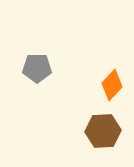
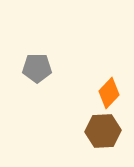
orange diamond: moved 3 px left, 8 px down
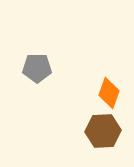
orange diamond: rotated 24 degrees counterclockwise
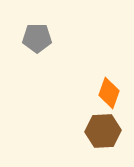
gray pentagon: moved 30 px up
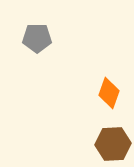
brown hexagon: moved 10 px right, 13 px down
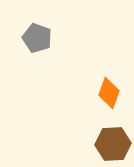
gray pentagon: rotated 20 degrees clockwise
